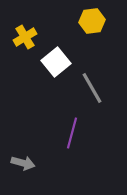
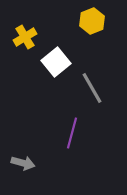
yellow hexagon: rotated 15 degrees counterclockwise
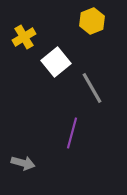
yellow cross: moved 1 px left
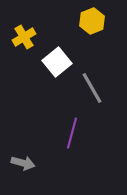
white square: moved 1 px right
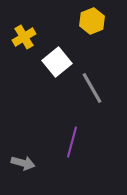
purple line: moved 9 px down
